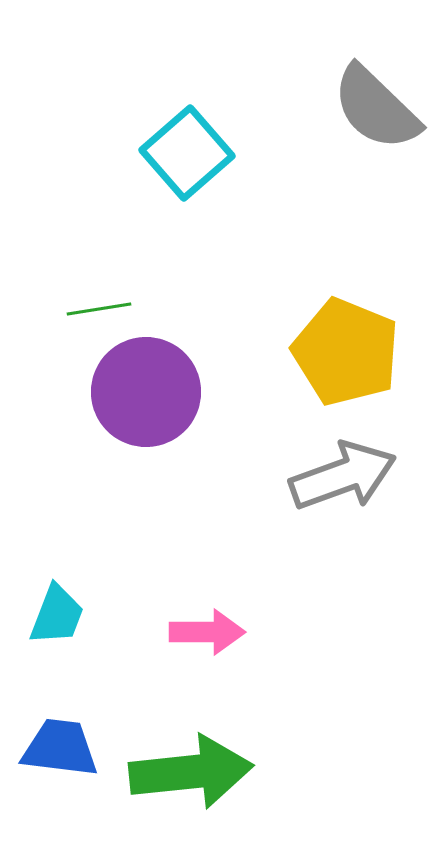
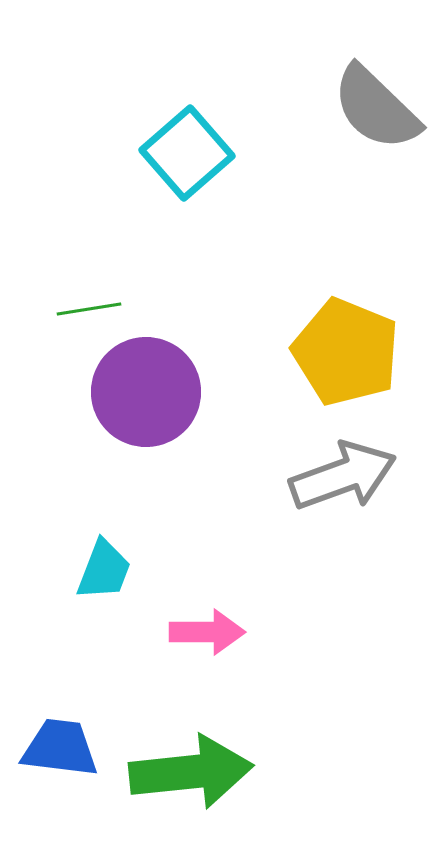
green line: moved 10 px left
cyan trapezoid: moved 47 px right, 45 px up
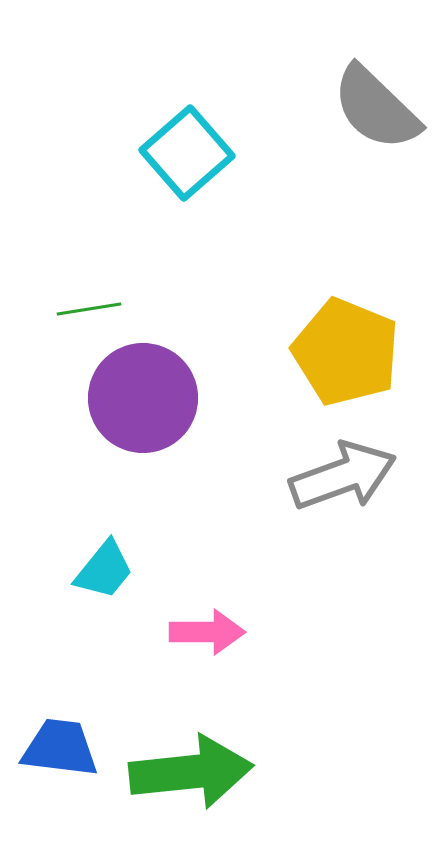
purple circle: moved 3 px left, 6 px down
cyan trapezoid: rotated 18 degrees clockwise
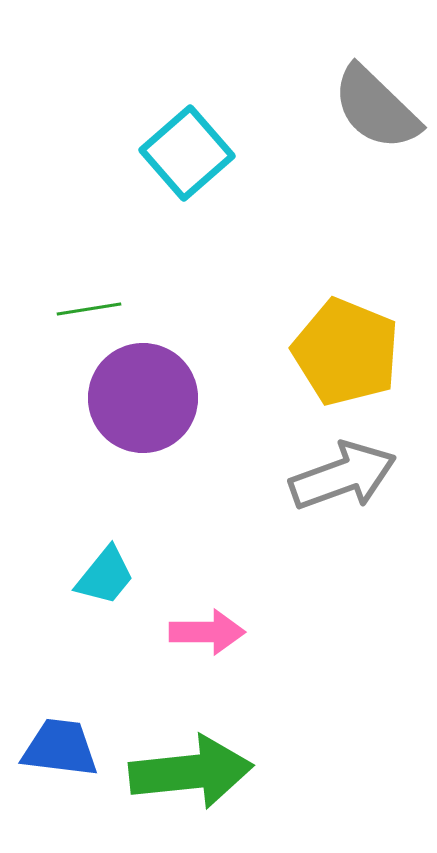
cyan trapezoid: moved 1 px right, 6 px down
